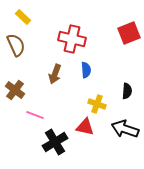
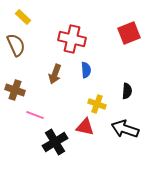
brown cross: rotated 18 degrees counterclockwise
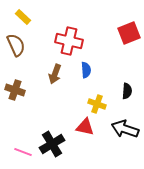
red cross: moved 3 px left, 2 px down
pink line: moved 12 px left, 37 px down
black cross: moved 3 px left, 2 px down
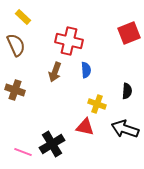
brown arrow: moved 2 px up
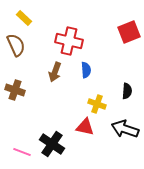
yellow rectangle: moved 1 px right, 1 px down
red square: moved 1 px up
black cross: rotated 25 degrees counterclockwise
pink line: moved 1 px left
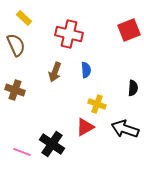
red square: moved 2 px up
red cross: moved 7 px up
black semicircle: moved 6 px right, 3 px up
red triangle: rotated 42 degrees counterclockwise
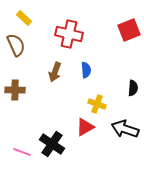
brown cross: rotated 18 degrees counterclockwise
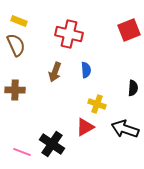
yellow rectangle: moved 5 px left, 3 px down; rotated 21 degrees counterclockwise
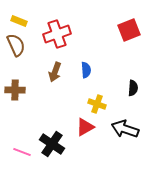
red cross: moved 12 px left; rotated 32 degrees counterclockwise
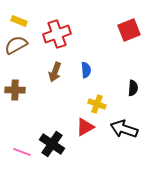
brown semicircle: rotated 95 degrees counterclockwise
black arrow: moved 1 px left
